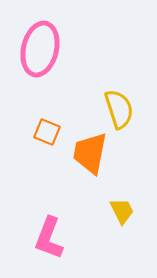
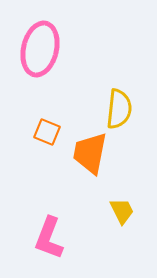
yellow semicircle: rotated 24 degrees clockwise
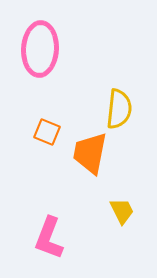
pink ellipse: rotated 10 degrees counterclockwise
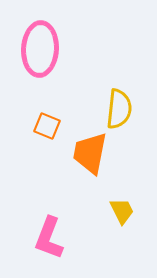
orange square: moved 6 px up
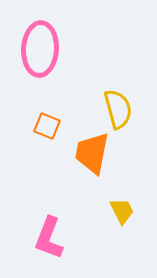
yellow semicircle: moved 1 px left; rotated 21 degrees counterclockwise
orange trapezoid: moved 2 px right
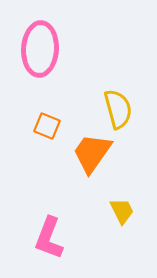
orange trapezoid: rotated 24 degrees clockwise
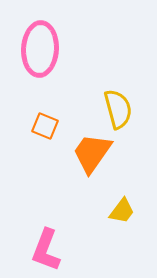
orange square: moved 2 px left
yellow trapezoid: rotated 64 degrees clockwise
pink L-shape: moved 3 px left, 12 px down
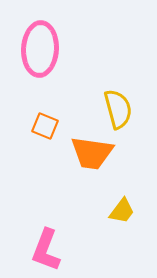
orange trapezoid: rotated 117 degrees counterclockwise
